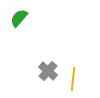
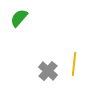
yellow line: moved 1 px right, 15 px up
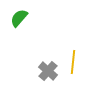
yellow line: moved 1 px left, 2 px up
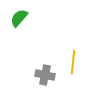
gray cross: moved 3 px left, 4 px down; rotated 30 degrees counterclockwise
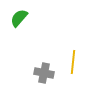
gray cross: moved 1 px left, 2 px up
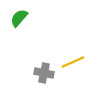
yellow line: rotated 60 degrees clockwise
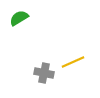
green semicircle: rotated 18 degrees clockwise
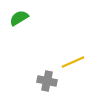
gray cross: moved 3 px right, 8 px down
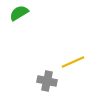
green semicircle: moved 5 px up
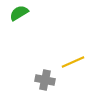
gray cross: moved 2 px left, 1 px up
